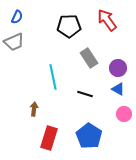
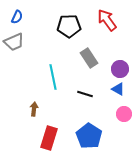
purple circle: moved 2 px right, 1 px down
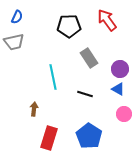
gray trapezoid: rotated 10 degrees clockwise
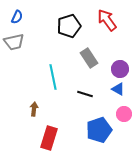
black pentagon: rotated 15 degrees counterclockwise
blue pentagon: moved 10 px right, 6 px up; rotated 20 degrees clockwise
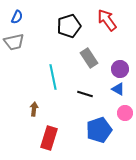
pink circle: moved 1 px right, 1 px up
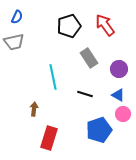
red arrow: moved 2 px left, 5 px down
purple circle: moved 1 px left
blue triangle: moved 6 px down
pink circle: moved 2 px left, 1 px down
